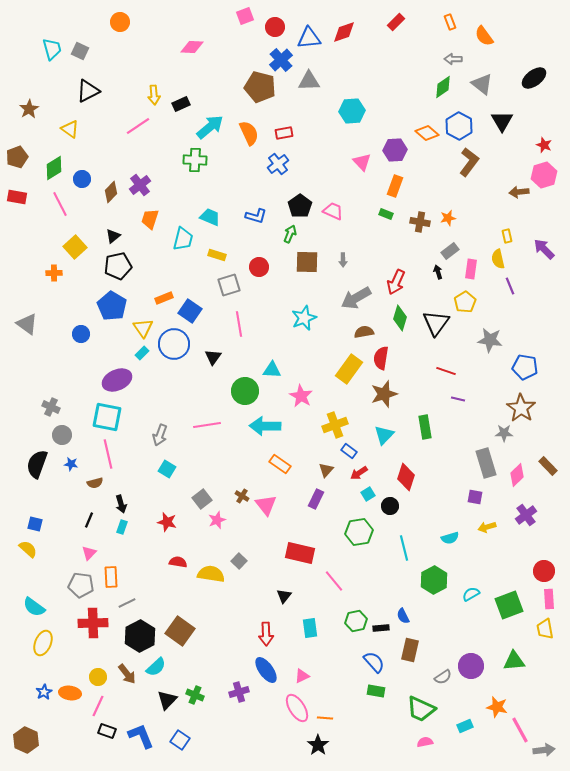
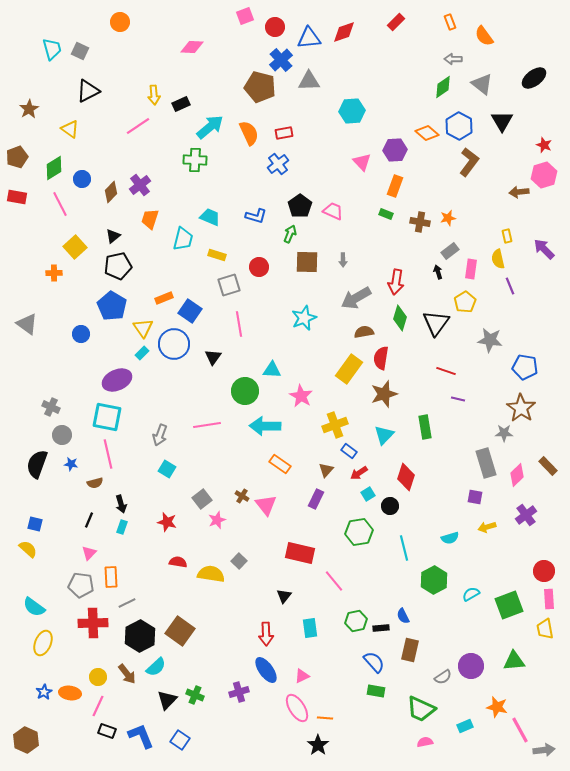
red arrow at (396, 282): rotated 15 degrees counterclockwise
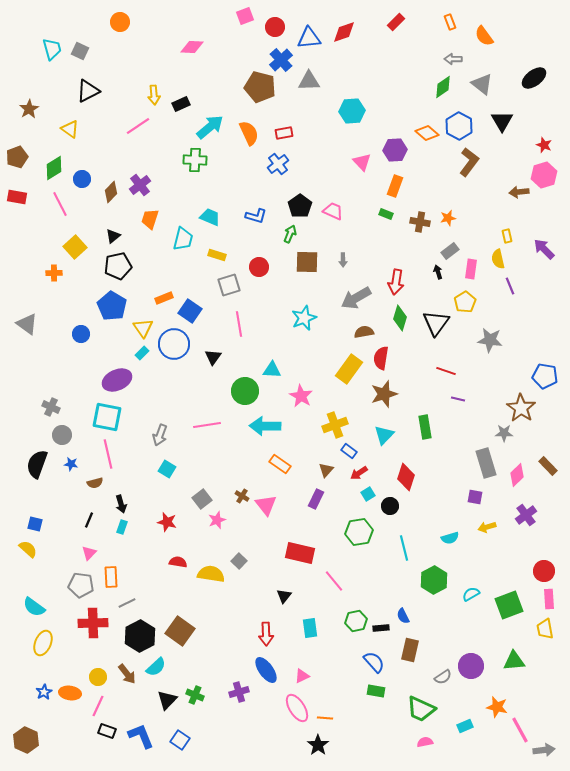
blue pentagon at (525, 367): moved 20 px right, 9 px down
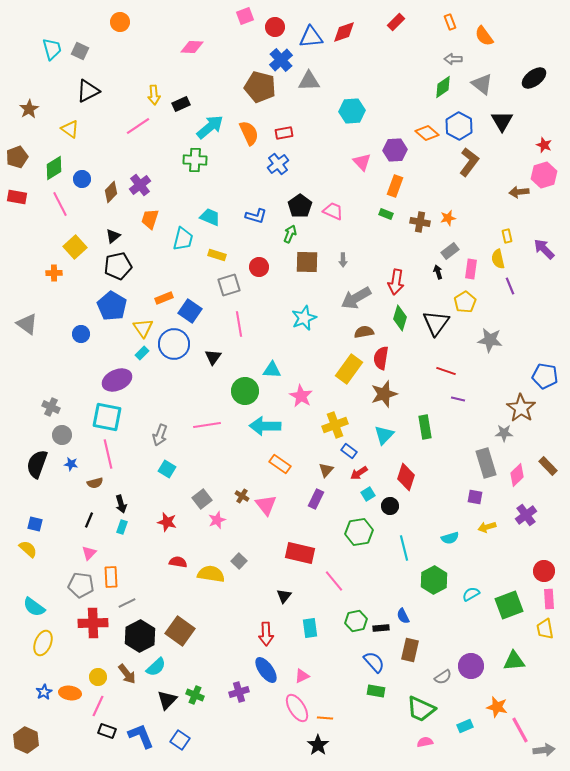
blue triangle at (309, 38): moved 2 px right, 1 px up
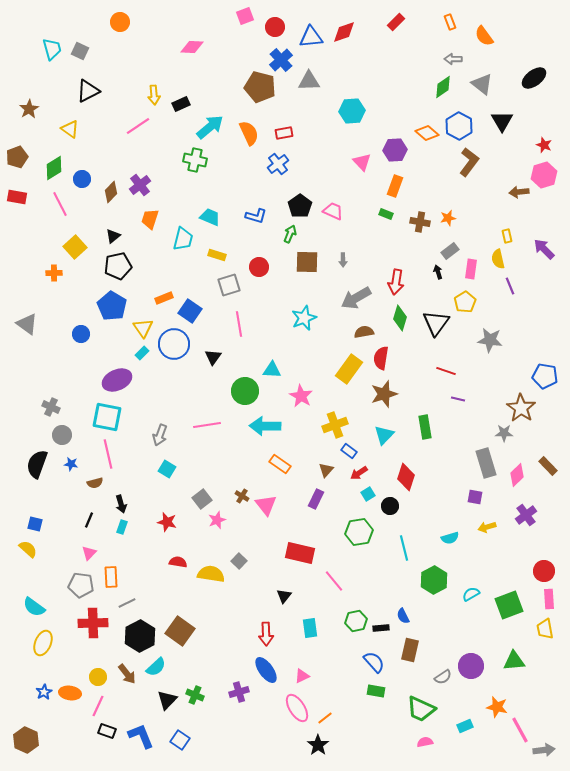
green cross at (195, 160): rotated 10 degrees clockwise
orange line at (325, 718): rotated 42 degrees counterclockwise
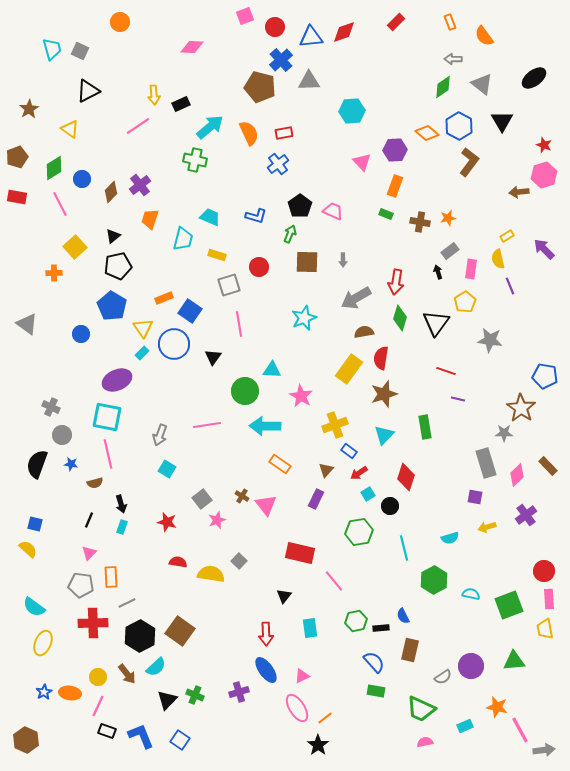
yellow rectangle at (507, 236): rotated 72 degrees clockwise
cyan semicircle at (471, 594): rotated 42 degrees clockwise
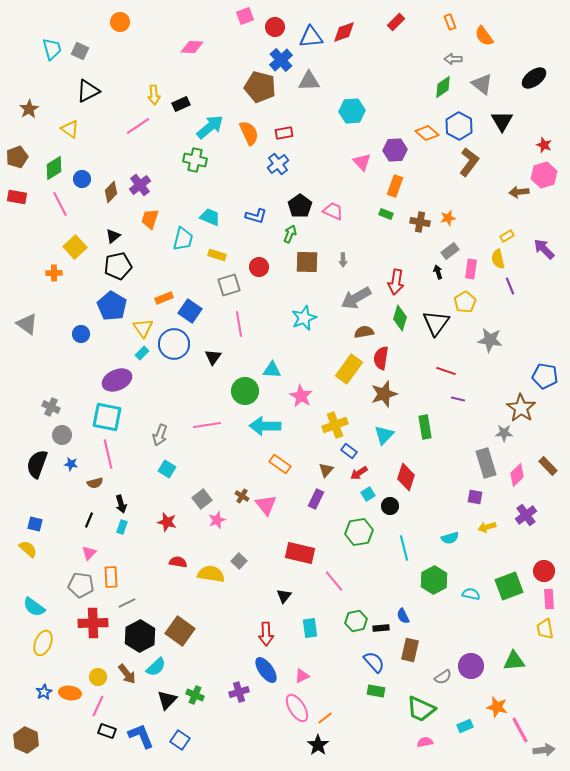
green square at (509, 605): moved 19 px up
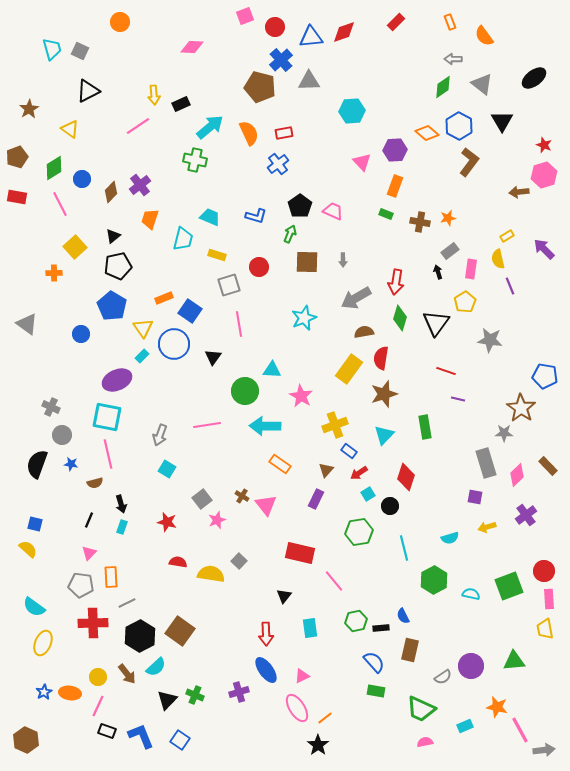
cyan rectangle at (142, 353): moved 3 px down
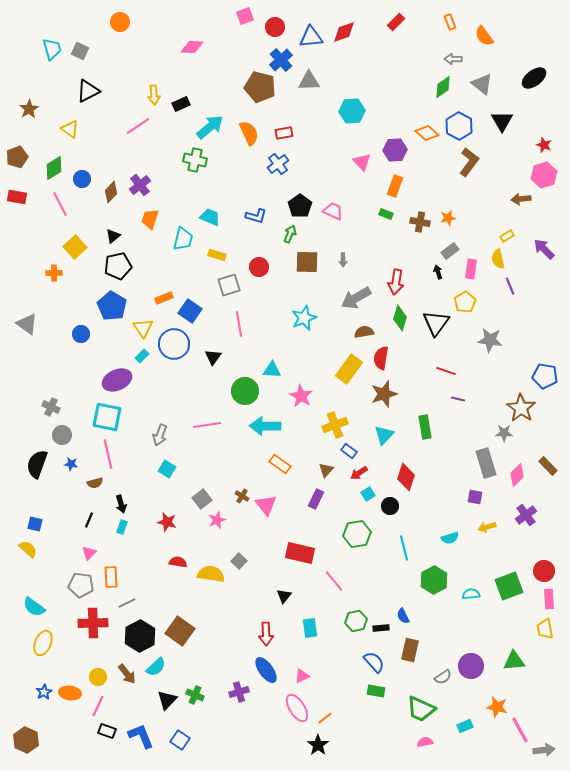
brown arrow at (519, 192): moved 2 px right, 7 px down
green hexagon at (359, 532): moved 2 px left, 2 px down
cyan semicircle at (471, 594): rotated 18 degrees counterclockwise
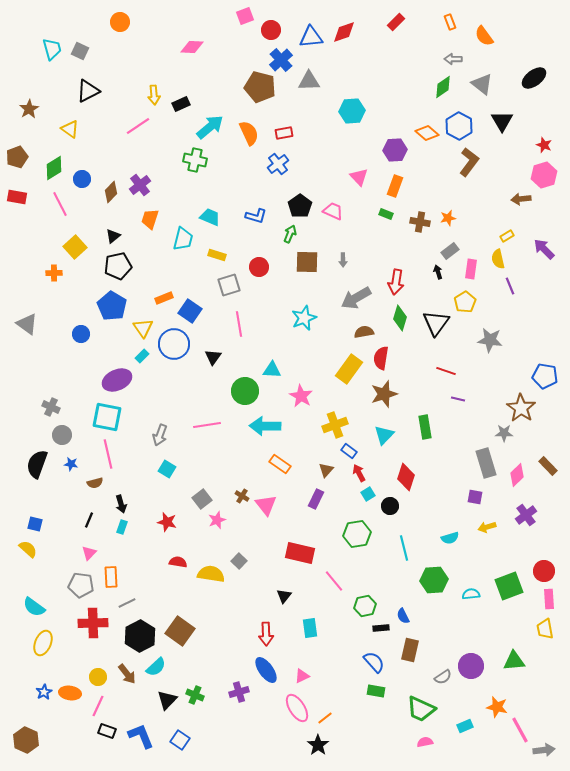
red circle at (275, 27): moved 4 px left, 3 px down
pink triangle at (362, 162): moved 3 px left, 15 px down
red arrow at (359, 473): rotated 96 degrees clockwise
green hexagon at (434, 580): rotated 24 degrees clockwise
green hexagon at (356, 621): moved 9 px right, 15 px up
